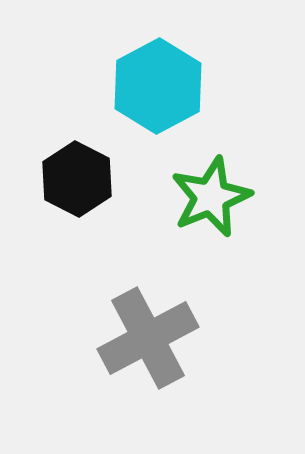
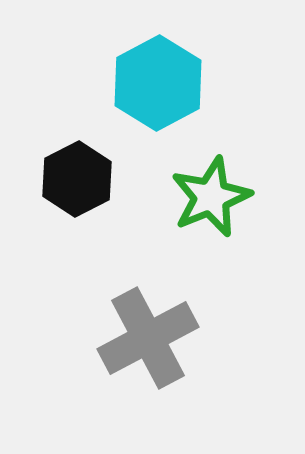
cyan hexagon: moved 3 px up
black hexagon: rotated 6 degrees clockwise
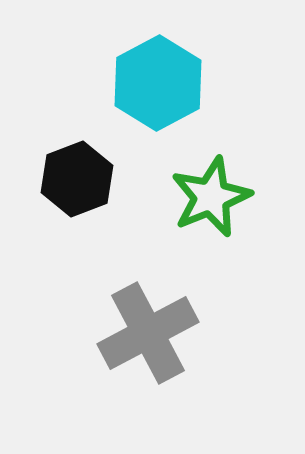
black hexagon: rotated 6 degrees clockwise
gray cross: moved 5 px up
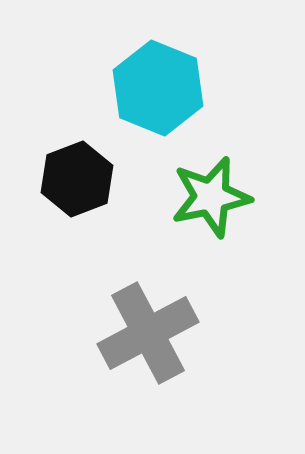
cyan hexagon: moved 5 px down; rotated 10 degrees counterclockwise
green star: rotated 10 degrees clockwise
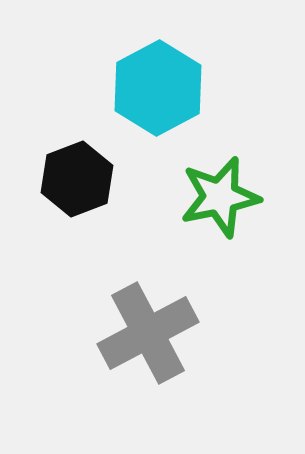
cyan hexagon: rotated 10 degrees clockwise
green star: moved 9 px right
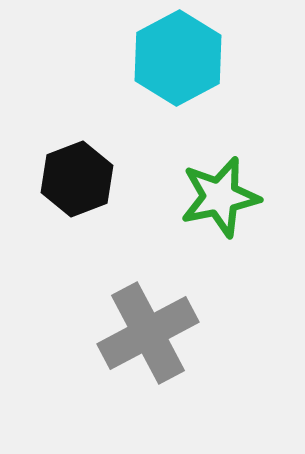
cyan hexagon: moved 20 px right, 30 px up
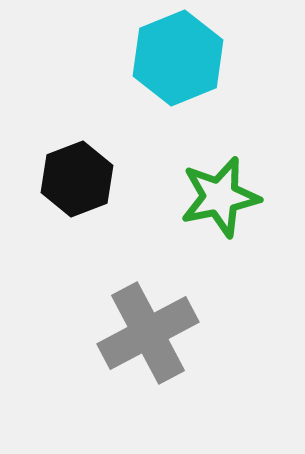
cyan hexagon: rotated 6 degrees clockwise
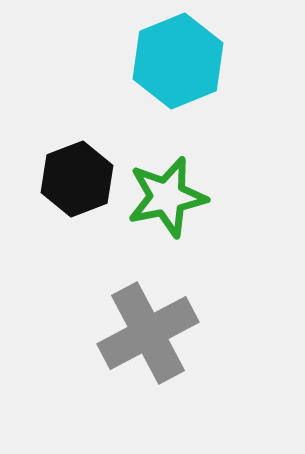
cyan hexagon: moved 3 px down
green star: moved 53 px left
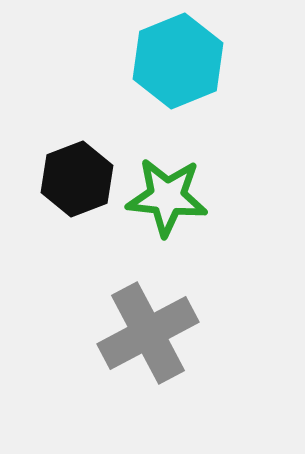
green star: rotated 18 degrees clockwise
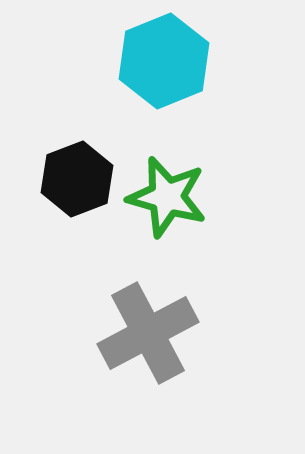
cyan hexagon: moved 14 px left
green star: rotated 10 degrees clockwise
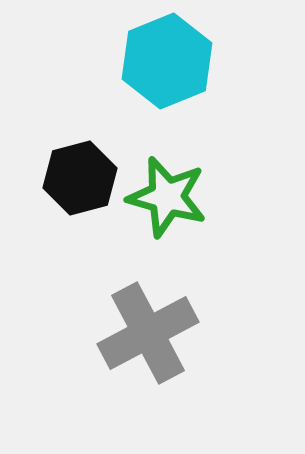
cyan hexagon: moved 3 px right
black hexagon: moved 3 px right, 1 px up; rotated 6 degrees clockwise
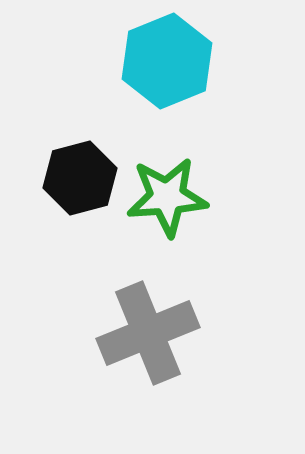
green star: rotated 20 degrees counterclockwise
gray cross: rotated 6 degrees clockwise
